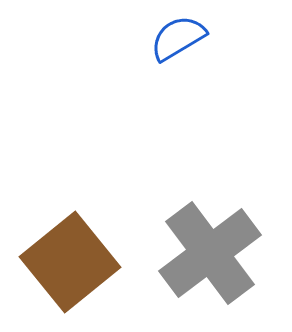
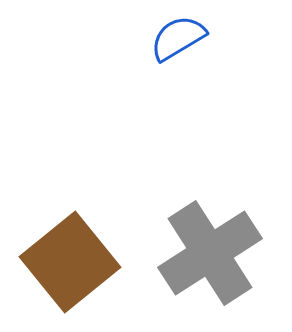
gray cross: rotated 4 degrees clockwise
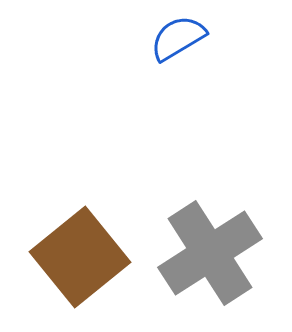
brown square: moved 10 px right, 5 px up
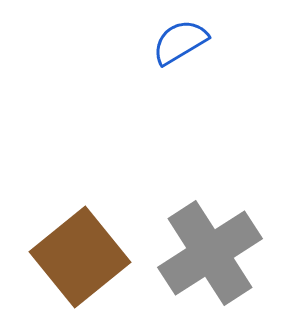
blue semicircle: moved 2 px right, 4 px down
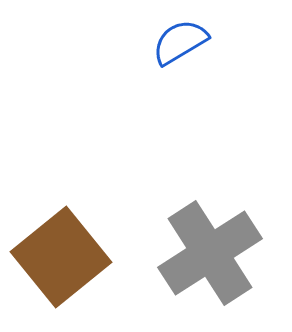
brown square: moved 19 px left
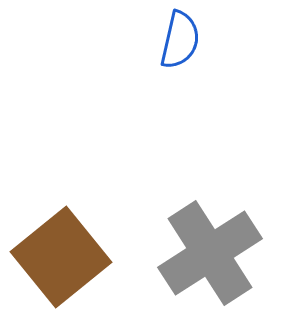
blue semicircle: moved 2 px up; rotated 134 degrees clockwise
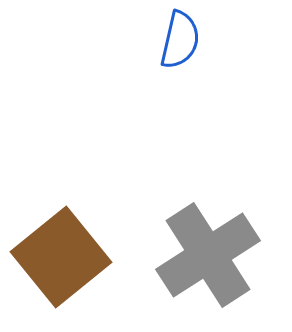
gray cross: moved 2 px left, 2 px down
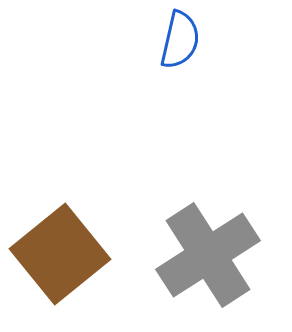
brown square: moved 1 px left, 3 px up
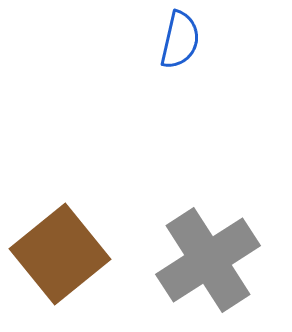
gray cross: moved 5 px down
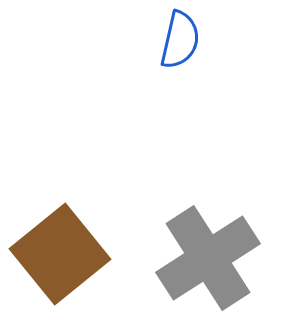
gray cross: moved 2 px up
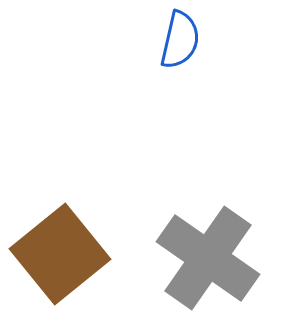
gray cross: rotated 22 degrees counterclockwise
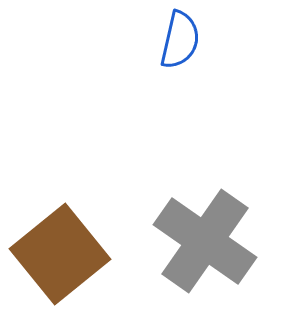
gray cross: moved 3 px left, 17 px up
